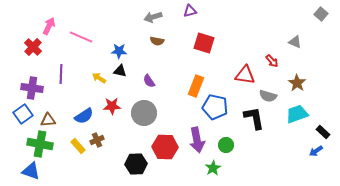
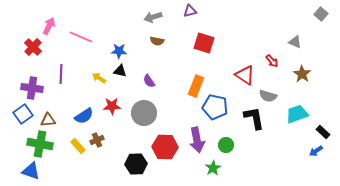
red triangle: rotated 25 degrees clockwise
brown star: moved 5 px right, 9 px up
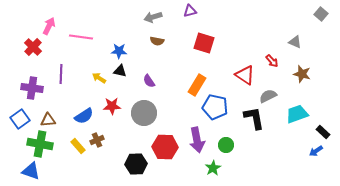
pink line: rotated 15 degrees counterclockwise
brown star: rotated 18 degrees counterclockwise
orange rectangle: moved 1 px right, 1 px up; rotated 10 degrees clockwise
gray semicircle: rotated 138 degrees clockwise
blue square: moved 3 px left, 5 px down
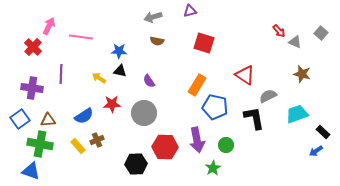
gray square: moved 19 px down
red arrow: moved 7 px right, 30 px up
red star: moved 2 px up
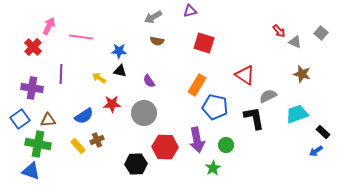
gray arrow: rotated 12 degrees counterclockwise
green cross: moved 2 px left
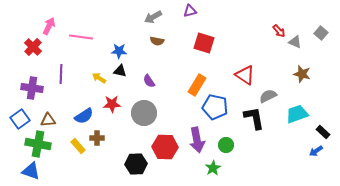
brown cross: moved 2 px up; rotated 24 degrees clockwise
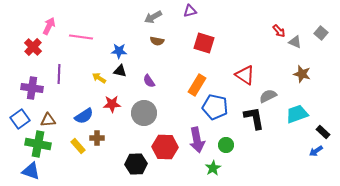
purple line: moved 2 px left
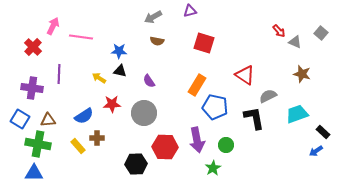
pink arrow: moved 4 px right
blue square: rotated 24 degrees counterclockwise
blue triangle: moved 3 px right, 2 px down; rotated 18 degrees counterclockwise
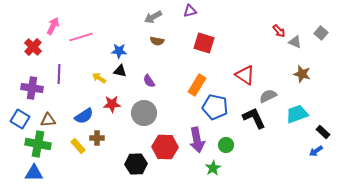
pink line: rotated 25 degrees counterclockwise
black L-shape: rotated 15 degrees counterclockwise
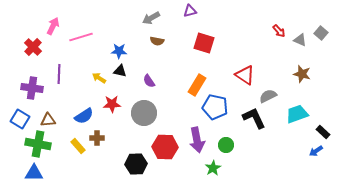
gray arrow: moved 2 px left, 1 px down
gray triangle: moved 5 px right, 2 px up
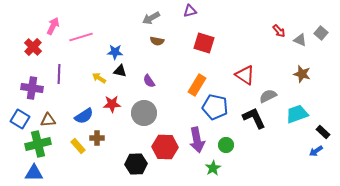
blue star: moved 4 px left, 1 px down
green cross: rotated 25 degrees counterclockwise
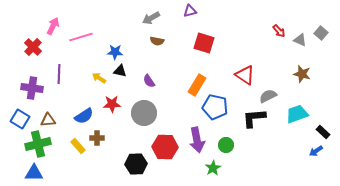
black L-shape: rotated 70 degrees counterclockwise
